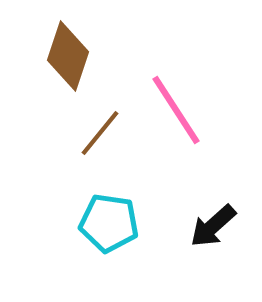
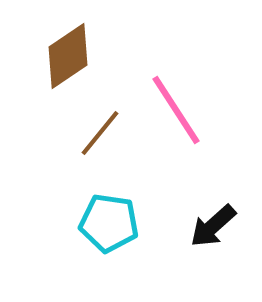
brown diamond: rotated 38 degrees clockwise
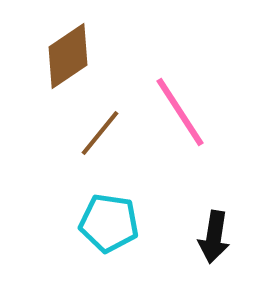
pink line: moved 4 px right, 2 px down
black arrow: moved 1 px right, 11 px down; rotated 39 degrees counterclockwise
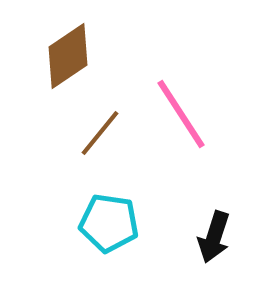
pink line: moved 1 px right, 2 px down
black arrow: rotated 9 degrees clockwise
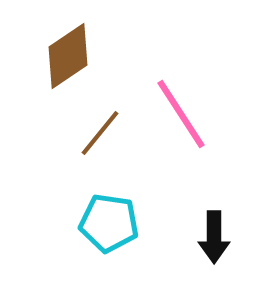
black arrow: rotated 18 degrees counterclockwise
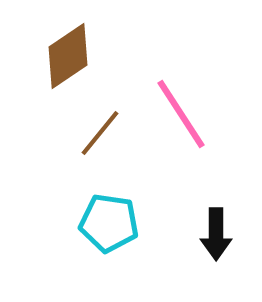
black arrow: moved 2 px right, 3 px up
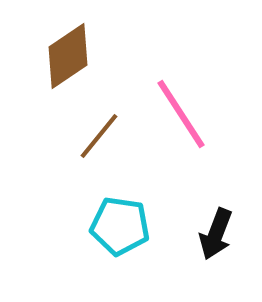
brown line: moved 1 px left, 3 px down
cyan pentagon: moved 11 px right, 3 px down
black arrow: rotated 21 degrees clockwise
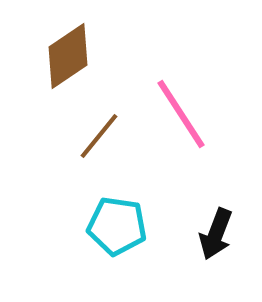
cyan pentagon: moved 3 px left
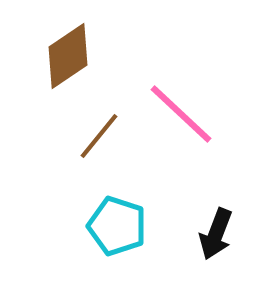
pink line: rotated 14 degrees counterclockwise
cyan pentagon: rotated 10 degrees clockwise
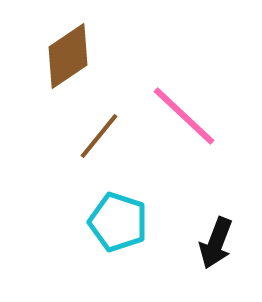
pink line: moved 3 px right, 2 px down
cyan pentagon: moved 1 px right, 4 px up
black arrow: moved 9 px down
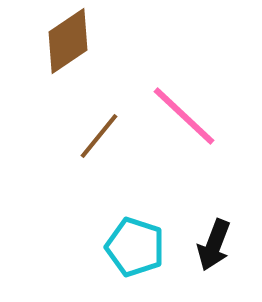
brown diamond: moved 15 px up
cyan pentagon: moved 17 px right, 25 px down
black arrow: moved 2 px left, 2 px down
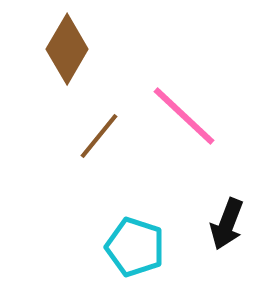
brown diamond: moved 1 px left, 8 px down; rotated 26 degrees counterclockwise
black arrow: moved 13 px right, 21 px up
